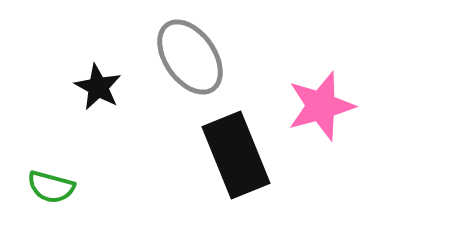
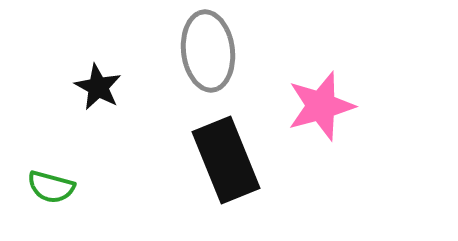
gray ellipse: moved 18 px right, 6 px up; rotated 28 degrees clockwise
black rectangle: moved 10 px left, 5 px down
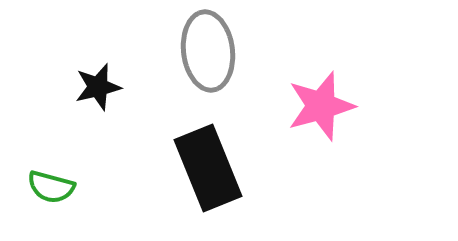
black star: rotated 30 degrees clockwise
black rectangle: moved 18 px left, 8 px down
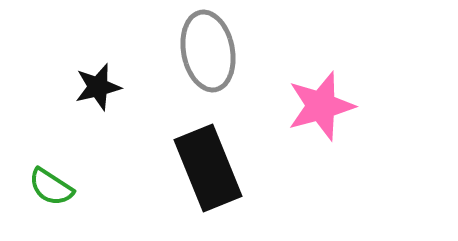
gray ellipse: rotated 4 degrees counterclockwise
green semicircle: rotated 18 degrees clockwise
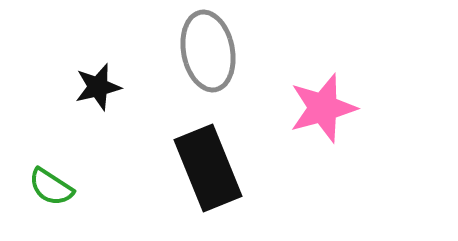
pink star: moved 2 px right, 2 px down
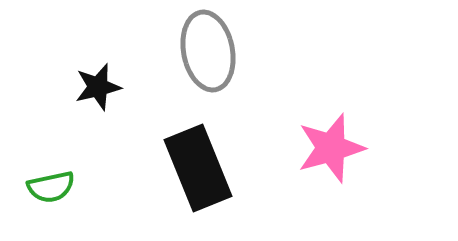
pink star: moved 8 px right, 40 px down
black rectangle: moved 10 px left
green semicircle: rotated 45 degrees counterclockwise
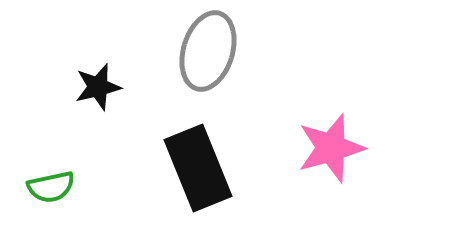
gray ellipse: rotated 28 degrees clockwise
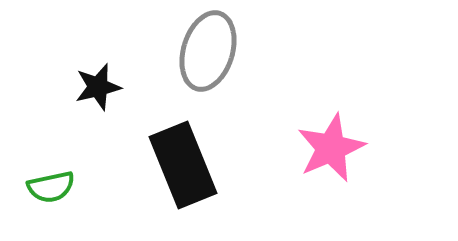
pink star: rotated 8 degrees counterclockwise
black rectangle: moved 15 px left, 3 px up
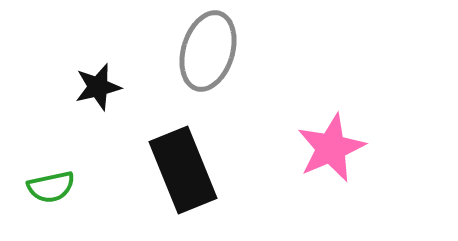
black rectangle: moved 5 px down
